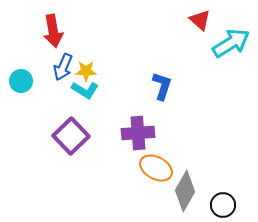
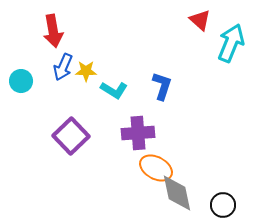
cyan arrow: rotated 36 degrees counterclockwise
cyan L-shape: moved 29 px right
gray diamond: moved 8 px left, 2 px down; rotated 42 degrees counterclockwise
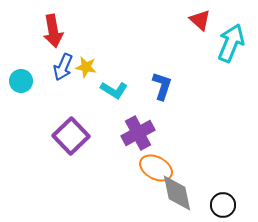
yellow star: moved 4 px up; rotated 10 degrees clockwise
purple cross: rotated 24 degrees counterclockwise
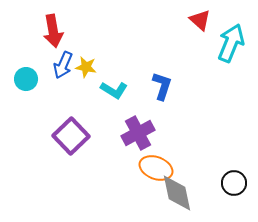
blue arrow: moved 2 px up
cyan circle: moved 5 px right, 2 px up
orange ellipse: rotated 8 degrees counterclockwise
black circle: moved 11 px right, 22 px up
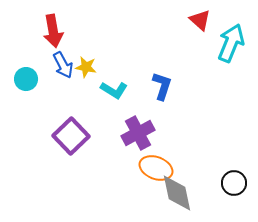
blue arrow: rotated 52 degrees counterclockwise
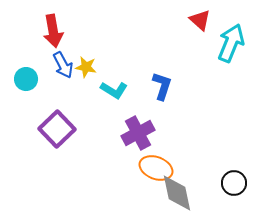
purple square: moved 14 px left, 7 px up
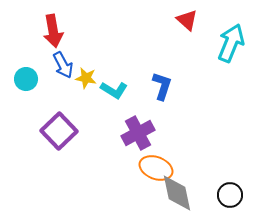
red triangle: moved 13 px left
yellow star: moved 11 px down
purple square: moved 2 px right, 2 px down
black circle: moved 4 px left, 12 px down
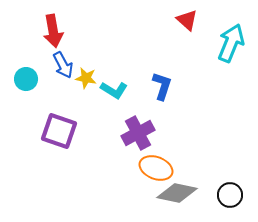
purple square: rotated 27 degrees counterclockwise
gray diamond: rotated 66 degrees counterclockwise
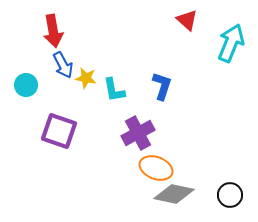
cyan circle: moved 6 px down
cyan L-shape: rotated 48 degrees clockwise
gray diamond: moved 3 px left, 1 px down
